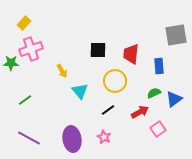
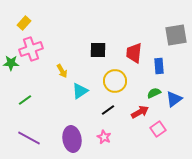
red trapezoid: moved 3 px right, 1 px up
cyan triangle: rotated 36 degrees clockwise
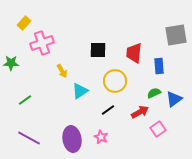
pink cross: moved 11 px right, 6 px up
pink star: moved 3 px left
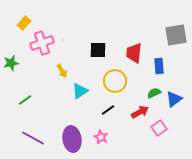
green star: rotated 14 degrees counterclockwise
pink square: moved 1 px right, 1 px up
purple line: moved 4 px right
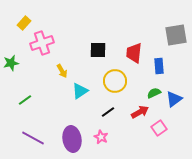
black line: moved 2 px down
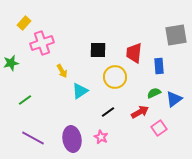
yellow circle: moved 4 px up
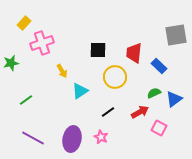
blue rectangle: rotated 42 degrees counterclockwise
green line: moved 1 px right
pink square: rotated 28 degrees counterclockwise
purple ellipse: rotated 20 degrees clockwise
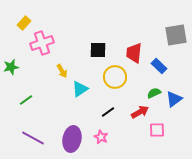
green star: moved 4 px down
cyan triangle: moved 2 px up
pink square: moved 2 px left, 2 px down; rotated 28 degrees counterclockwise
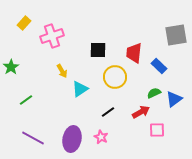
pink cross: moved 10 px right, 7 px up
green star: rotated 21 degrees counterclockwise
red arrow: moved 1 px right
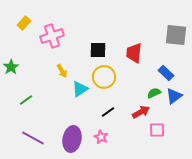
gray square: rotated 15 degrees clockwise
blue rectangle: moved 7 px right, 7 px down
yellow circle: moved 11 px left
blue triangle: moved 3 px up
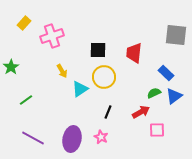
black line: rotated 32 degrees counterclockwise
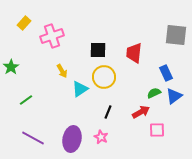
blue rectangle: rotated 21 degrees clockwise
